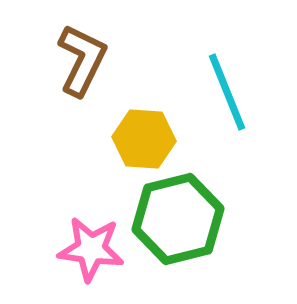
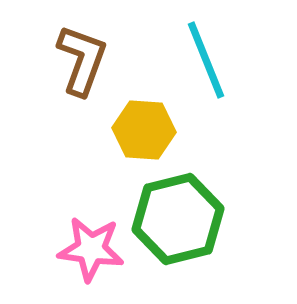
brown L-shape: rotated 6 degrees counterclockwise
cyan line: moved 21 px left, 32 px up
yellow hexagon: moved 9 px up
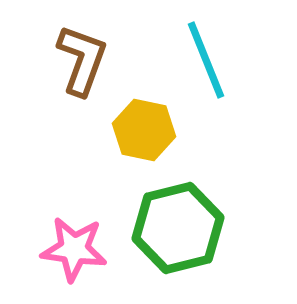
yellow hexagon: rotated 8 degrees clockwise
green hexagon: moved 9 px down
pink star: moved 17 px left
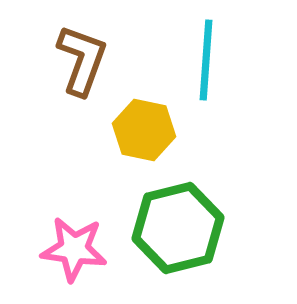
cyan line: rotated 26 degrees clockwise
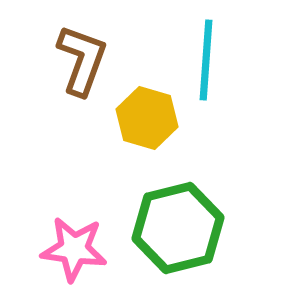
yellow hexagon: moved 3 px right, 12 px up; rotated 4 degrees clockwise
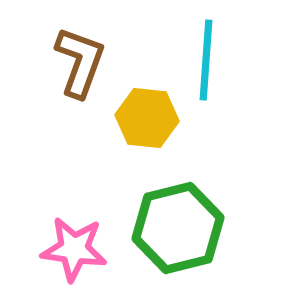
brown L-shape: moved 2 px left, 2 px down
yellow hexagon: rotated 10 degrees counterclockwise
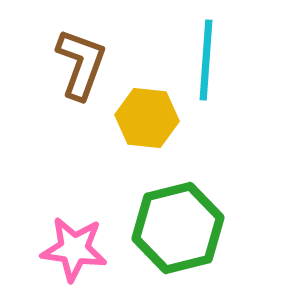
brown L-shape: moved 1 px right, 2 px down
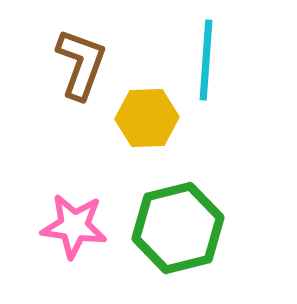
yellow hexagon: rotated 8 degrees counterclockwise
pink star: moved 23 px up
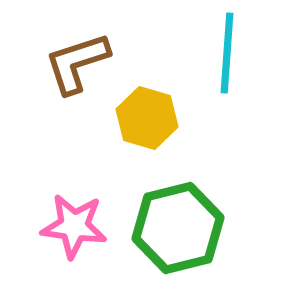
cyan line: moved 21 px right, 7 px up
brown L-shape: moved 4 px left, 1 px up; rotated 128 degrees counterclockwise
yellow hexagon: rotated 18 degrees clockwise
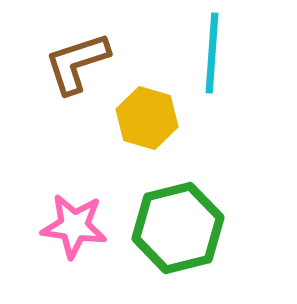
cyan line: moved 15 px left
